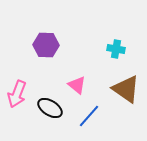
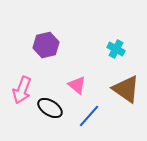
purple hexagon: rotated 15 degrees counterclockwise
cyan cross: rotated 18 degrees clockwise
pink arrow: moved 5 px right, 4 px up
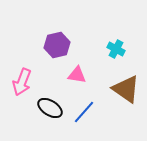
purple hexagon: moved 11 px right
pink triangle: moved 10 px up; rotated 30 degrees counterclockwise
pink arrow: moved 8 px up
blue line: moved 5 px left, 4 px up
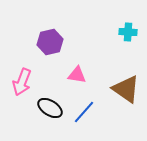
purple hexagon: moved 7 px left, 3 px up
cyan cross: moved 12 px right, 17 px up; rotated 24 degrees counterclockwise
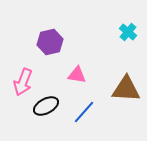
cyan cross: rotated 36 degrees clockwise
pink arrow: moved 1 px right
brown triangle: rotated 32 degrees counterclockwise
black ellipse: moved 4 px left, 2 px up; rotated 60 degrees counterclockwise
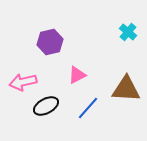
pink triangle: rotated 36 degrees counterclockwise
pink arrow: rotated 56 degrees clockwise
blue line: moved 4 px right, 4 px up
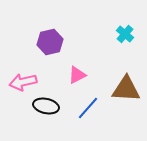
cyan cross: moved 3 px left, 2 px down
black ellipse: rotated 40 degrees clockwise
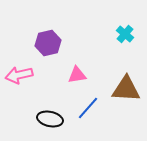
purple hexagon: moved 2 px left, 1 px down
pink triangle: rotated 18 degrees clockwise
pink arrow: moved 4 px left, 7 px up
black ellipse: moved 4 px right, 13 px down
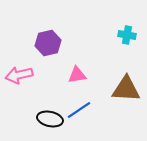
cyan cross: moved 2 px right, 1 px down; rotated 30 degrees counterclockwise
blue line: moved 9 px left, 2 px down; rotated 15 degrees clockwise
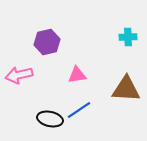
cyan cross: moved 1 px right, 2 px down; rotated 12 degrees counterclockwise
purple hexagon: moved 1 px left, 1 px up
